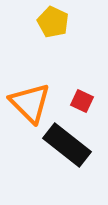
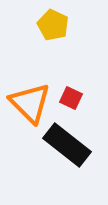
yellow pentagon: moved 3 px down
red square: moved 11 px left, 3 px up
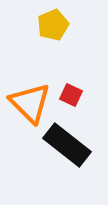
yellow pentagon: rotated 24 degrees clockwise
red square: moved 3 px up
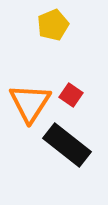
red square: rotated 10 degrees clockwise
orange triangle: rotated 18 degrees clockwise
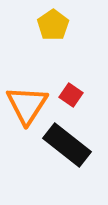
yellow pentagon: rotated 12 degrees counterclockwise
orange triangle: moved 3 px left, 2 px down
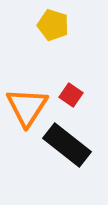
yellow pentagon: rotated 20 degrees counterclockwise
orange triangle: moved 2 px down
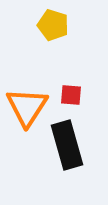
red square: rotated 30 degrees counterclockwise
black rectangle: rotated 36 degrees clockwise
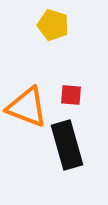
orange triangle: rotated 42 degrees counterclockwise
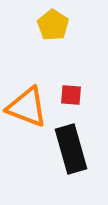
yellow pentagon: rotated 16 degrees clockwise
black rectangle: moved 4 px right, 4 px down
